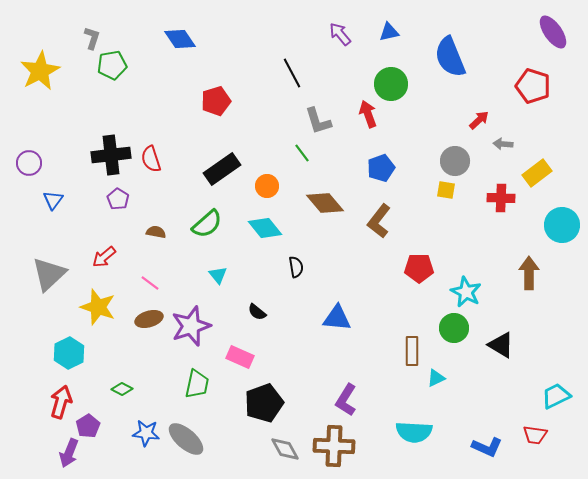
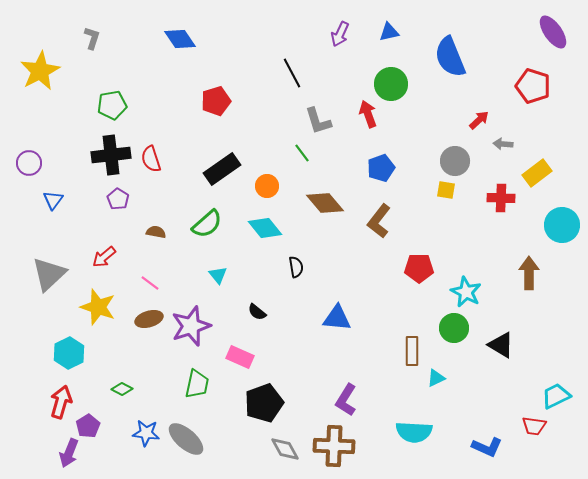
purple arrow at (340, 34): rotated 115 degrees counterclockwise
green pentagon at (112, 65): moved 40 px down
red trapezoid at (535, 435): moved 1 px left, 9 px up
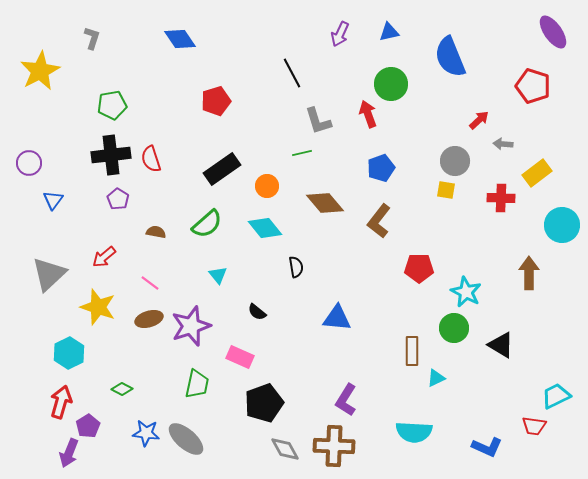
green line at (302, 153): rotated 66 degrees counterclockwise
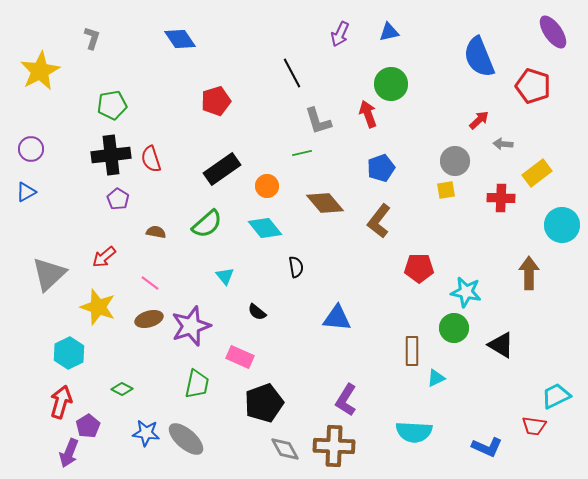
blue semicircle at (450, 57): moved 29 px right
purple circle at (29, 163): moved 2 px right, 14 px up
yellow square at (446, 190): rotated 18 degrees counterclockwise
blue triangle at (53, 200): moved 27 px left, 8 px up; rotated 25 degrees clockwise
cyan triangle at (218, 275): moved 7 px right, 1 px down
cyan star at (466, 292): rotated 16 degrees counterclockwise
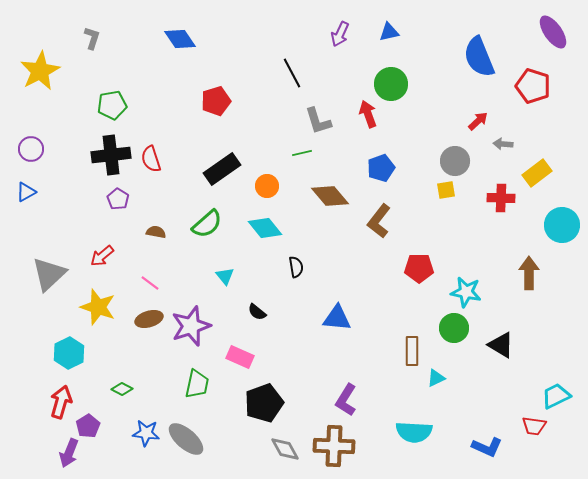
red arrow at (479, 120): moved 1 px left, 1 px down
brown diamond at (325, 203): moved 5 px right, 7 px up
red arrow at (104, 257): moved 2 px left, 1 px up
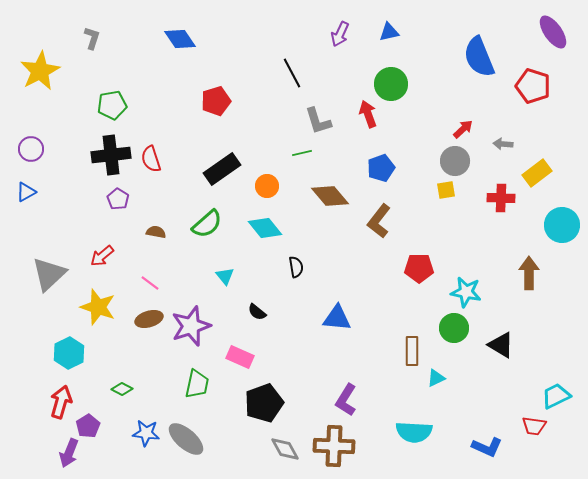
red arrow at (478, 121): moved 15 px left, 8 px down
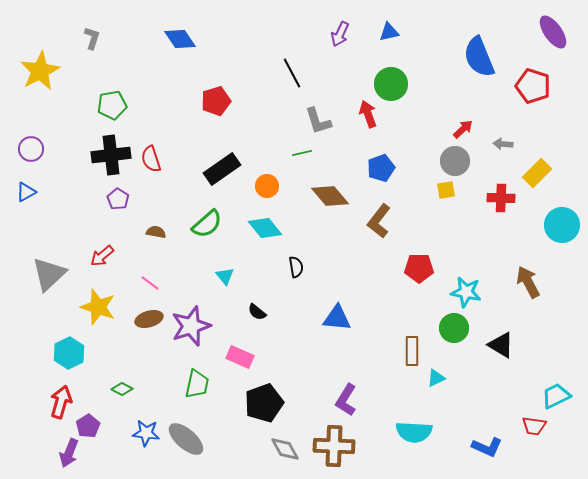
yellow rectangle at (537, 173): rotated 8 degrees counterclockwise
brown arrow at (529, 273): moved 1 px left, 9 px down; rotated 28 degrees counterclockwise
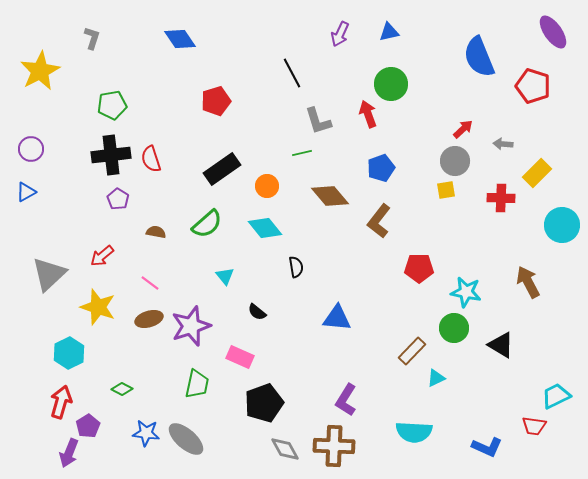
brown rectangle at (412, 351): rotated 44 degrees clockwise
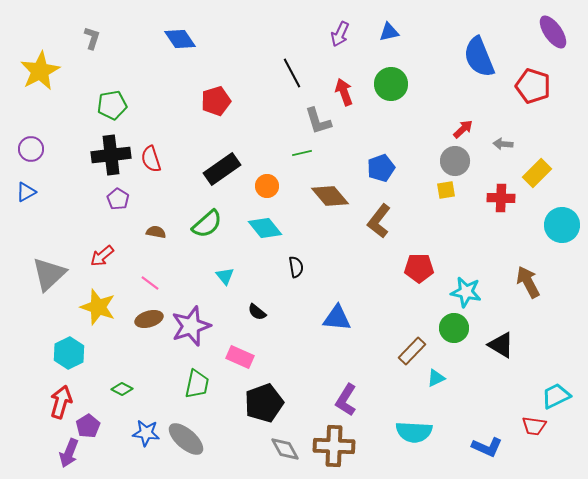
red arrow at (368, 114): moved 24 px left, 22 px up
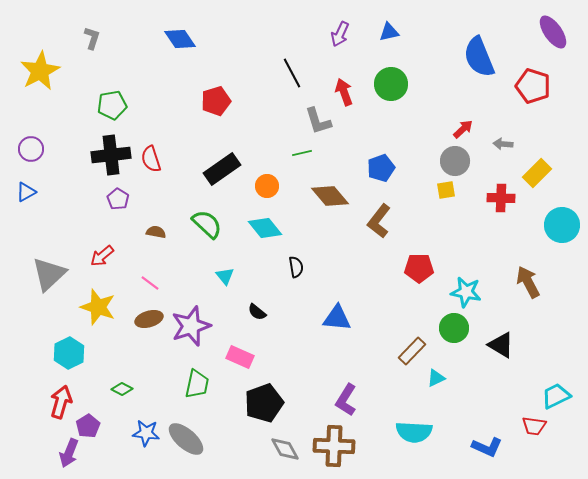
green semicircle at (207, 224): rotated 96 degrees counterclockwise
